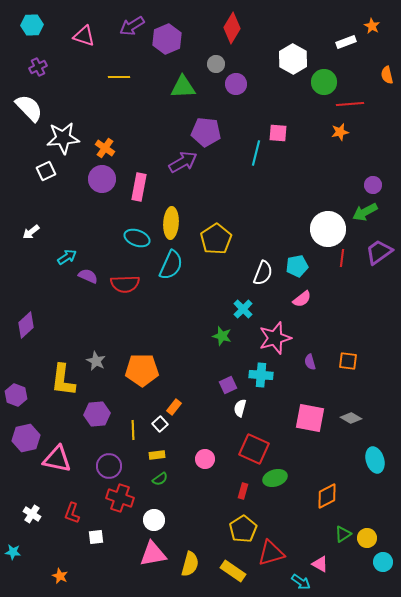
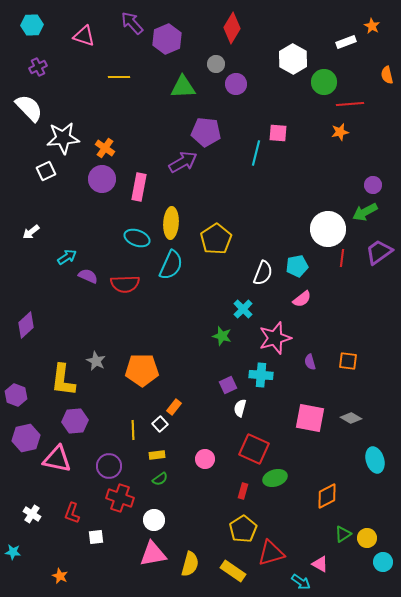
purple arrow at (132, 26): moved 3 px up; rotated 80 degrees clockwise
purple hexagon at (97, 414): moved 22 px left, 7 px down
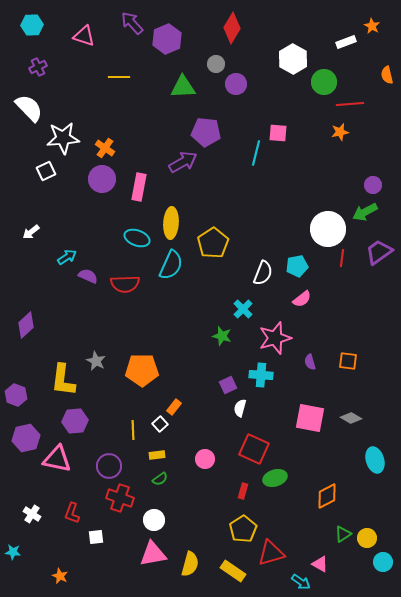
yellow pentagon at (216, 239): moved 3 px left, 4 px down
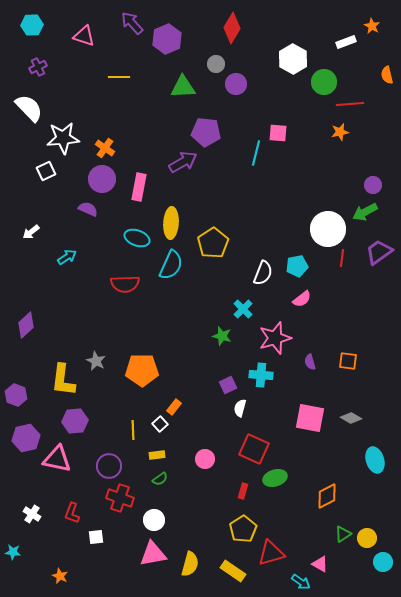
purple semicircle at (88, 276): moved 67 px up
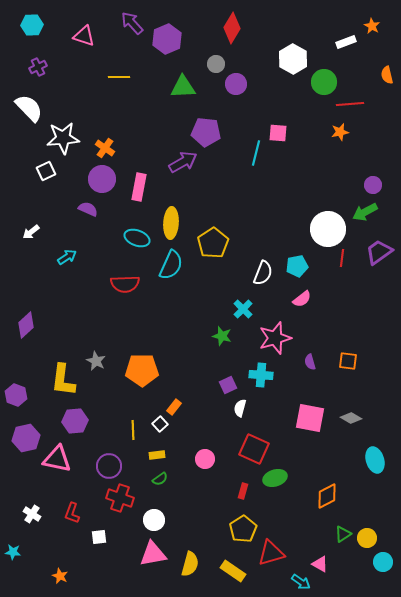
white square at (96, 537): moved 3 px right
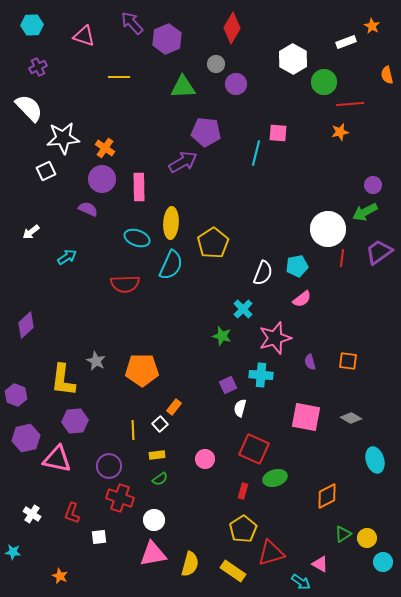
pink rectangle at (139, 187): rotated 12 degrees counterclockwise
pink square at (310, 418): moved 4 px left, 1 px up
